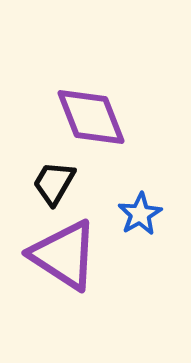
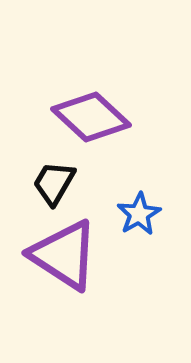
purple diamond: rotated 26 degrees counterclockwise
blue star: moved 1 px left
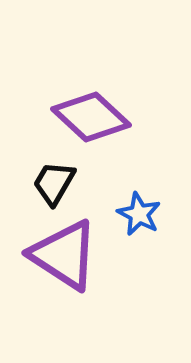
blue star: rotated 15 degrees counterclockwise
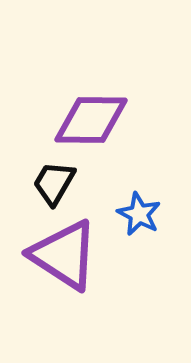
purple diamond: moved 3 px down; rotated 42 degrees counterclockwise
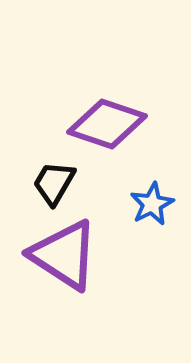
purple diamond: moved 16 px right, 4 px down; rotated 18 degrees clockwise
blue star: moved 13 px right, 10 px up; rotated 18 degrees clockwise
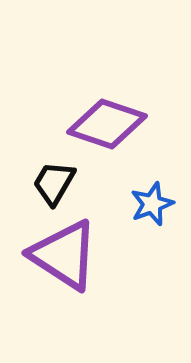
blue star: rotated 6 degrees clockwise
